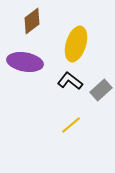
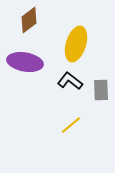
brown diamond: moved 3 px left, 1 px up
gray rectangle: rotated 50 degrees counterclockwise
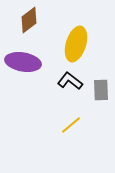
purple ellipse: moved 2 px left
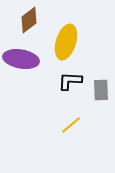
yellow ellipse: moved 10 px left, 2 px up
purple ellipse: moved 2 px left, 3 px up
black L-shape: rotated 35 degrees counterclockwise
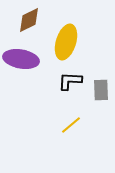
brown diamond: rotated 12 degrees clockwise
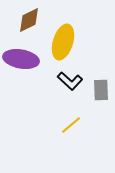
yellow ellipse: moved 3 px left
black L-shape: rotated 140 degrees counterclockwise
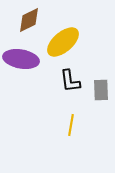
yellow ellipse: rotated 32 degrees clockwise
black L-shape: rotated 40 degrees clockwise
yellow line: rotated 40 degrees counterclockwise
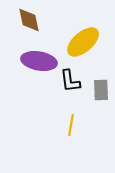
brown diamond: rotated 76 degrees counterclockwise
yellow ellipse: moved 20 px right
purple ellipse: moved 18 px right, 2 px down
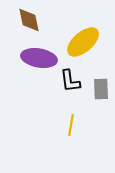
purple ellipse: moved 3 px up
gray rectangle: moved 1 px up
